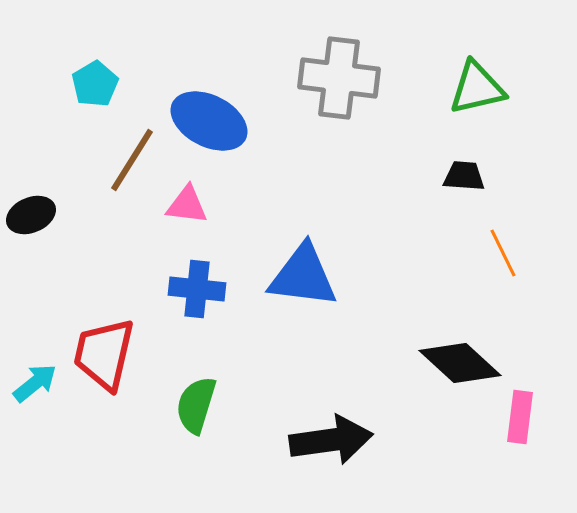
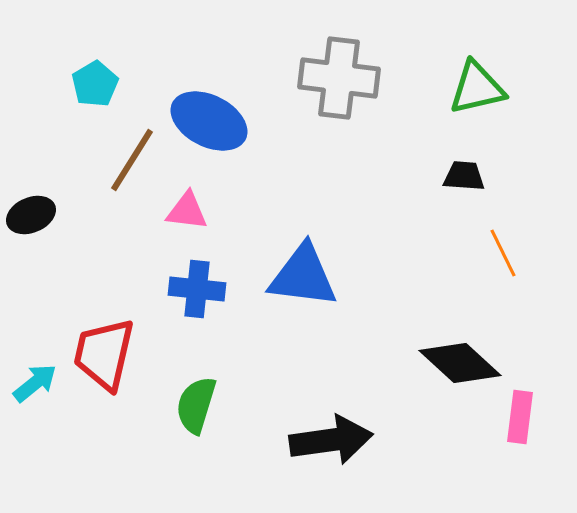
pink triangle: moved 6 px down
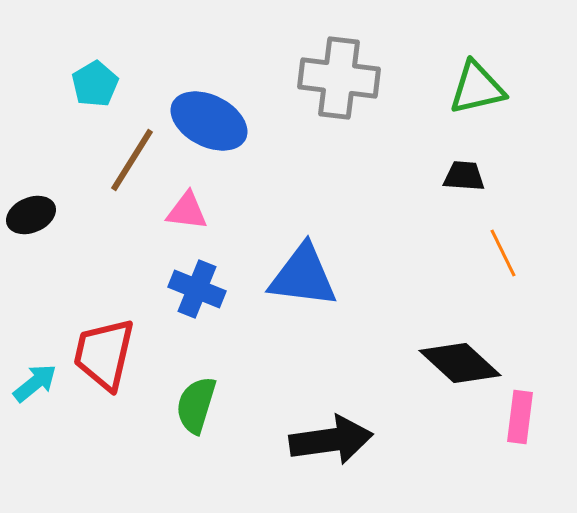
blue cross: rotated 16 degrees clockwise
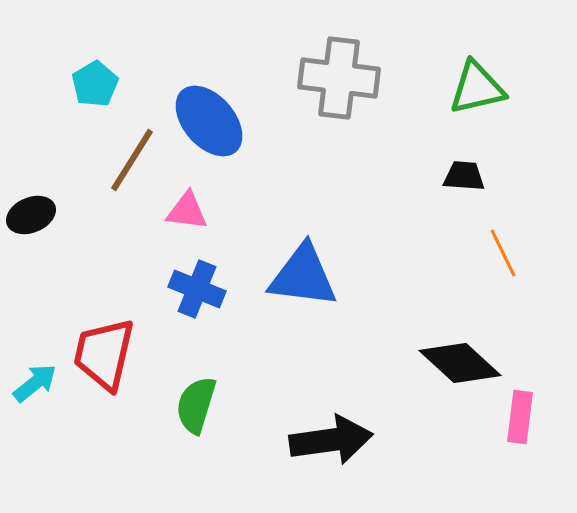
blue ellipse: rotated 22 degrees clockwise
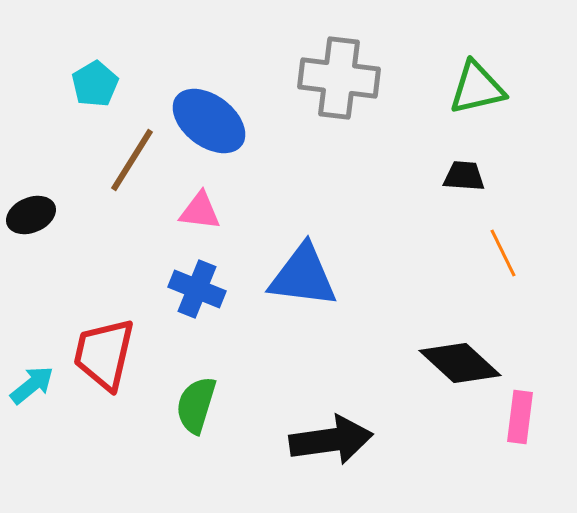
blue ellipse: rotated 12 degrees counterclockwise
pink triangle: moved 13 px right
cyan arrow: moved 3 px left, 2 px down
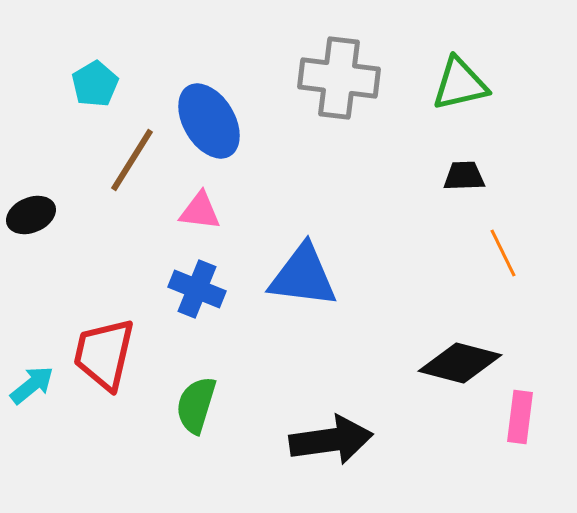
green triangle: moved 17 px left, 4 px up
blue ellipse: rotated 22 degrees clockwise
black trapezoid: rotated 6 degrees counterclockwise
black diamond: rotated 28 degrees counterclockwise
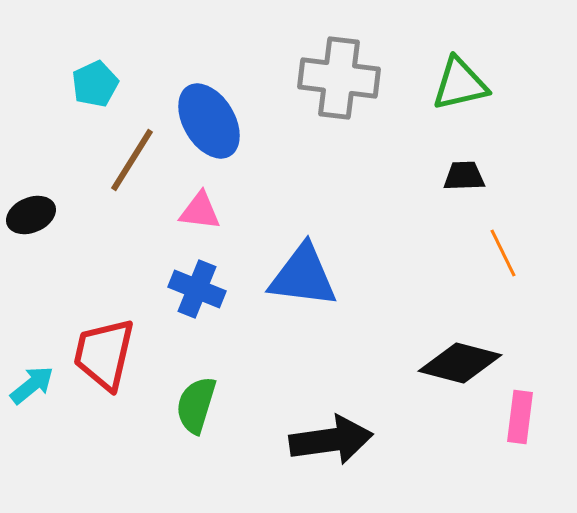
cyan pentagon: rotated 6 degrees clockwise
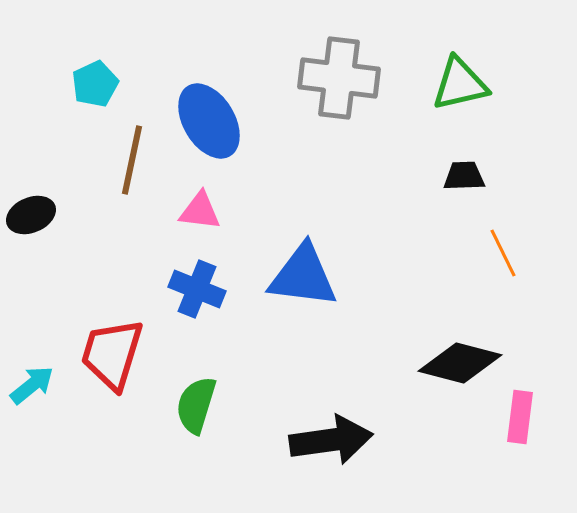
brown line: rotated 20 degrees counterclockwise
red trapezoid: moved 8 px right; rotated 4 degrees clockwise
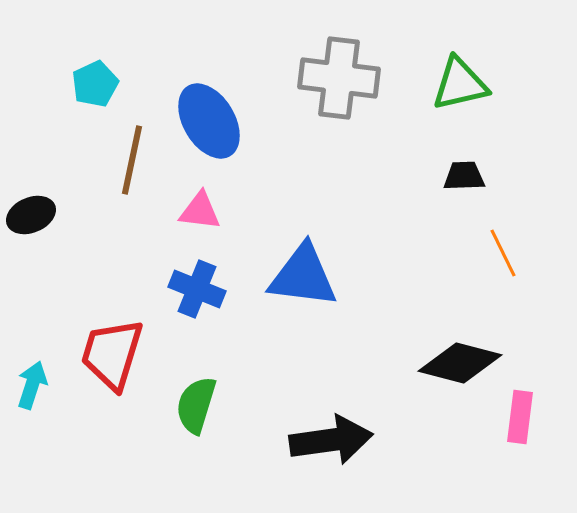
cyan arrow: rotated 33 degrees counterclockwise
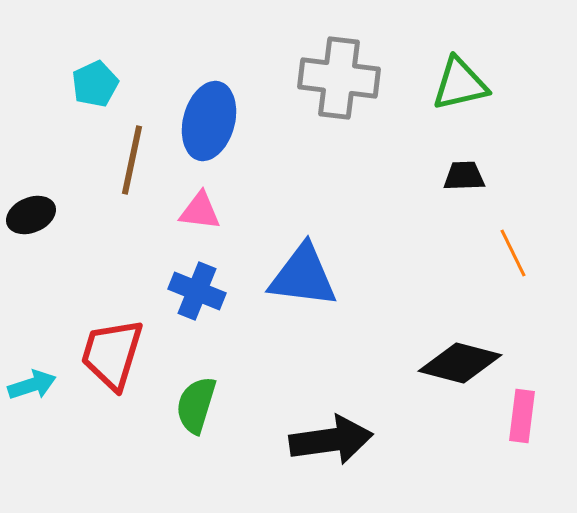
blue ellipse: rotated 46 degrees clockwise
orange line: moved 10 px right
blue cross: moved 2 px down
cyan arrow: rotated 54 degrees clockwise
pink rectangle: moved 2 px right, 1 px up
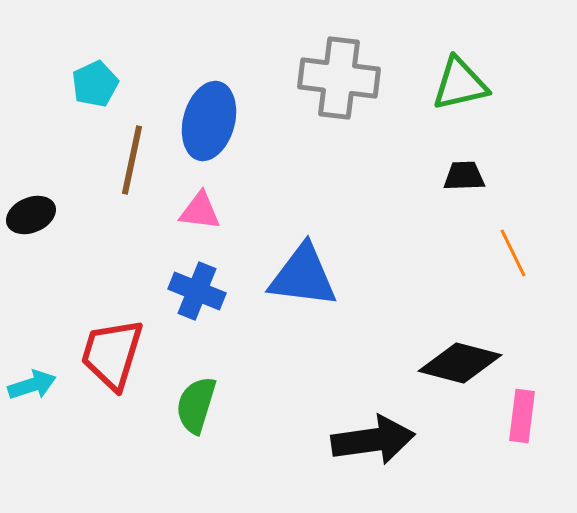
black arrow: moved 42 px right
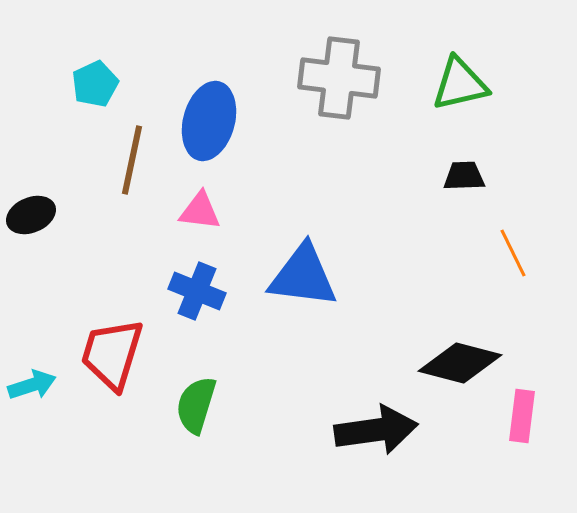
black arrow: moved 3 px right, 10 px up
